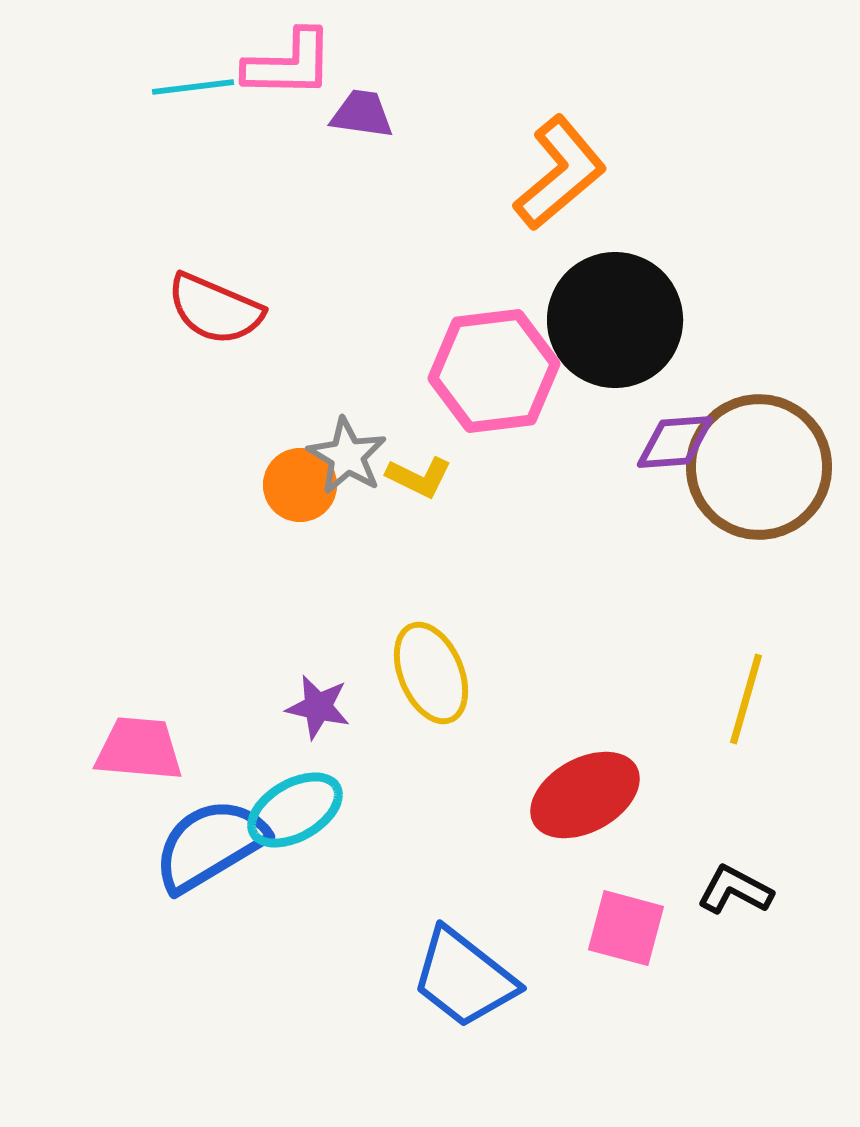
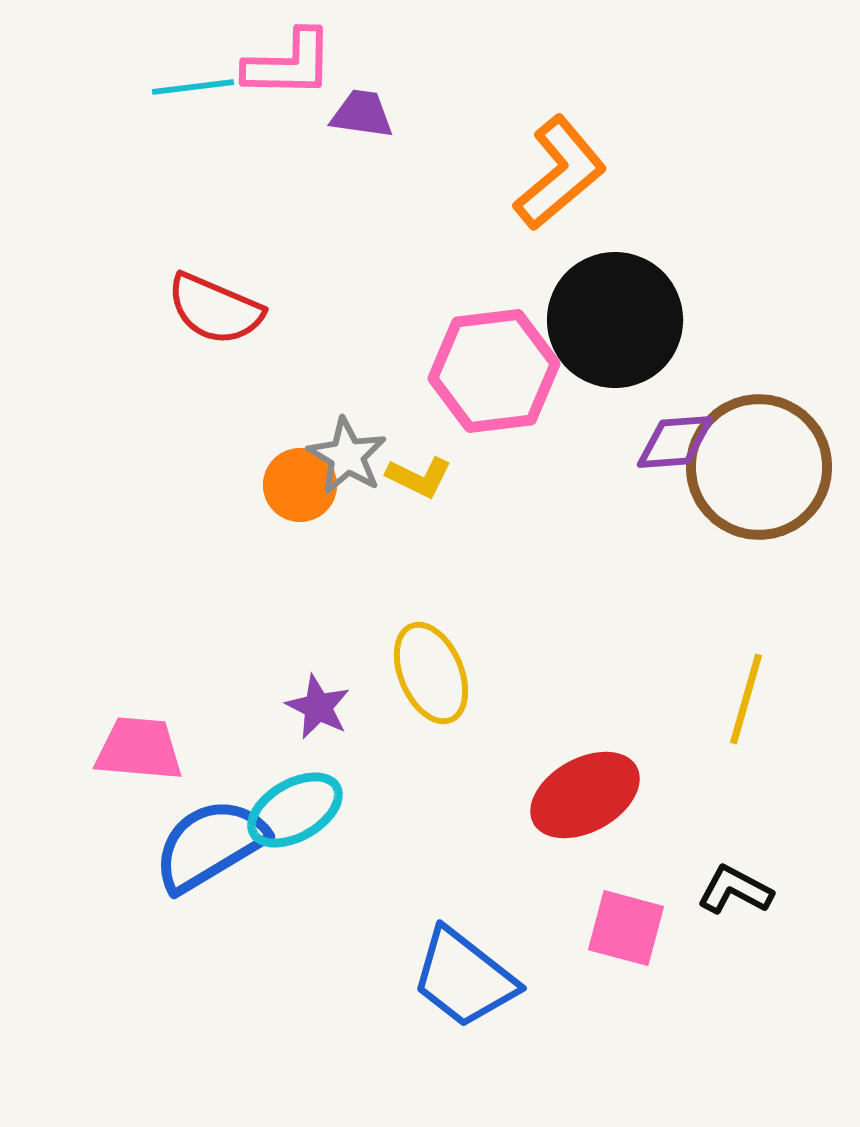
purple star: rotated 14 degrees clockwise
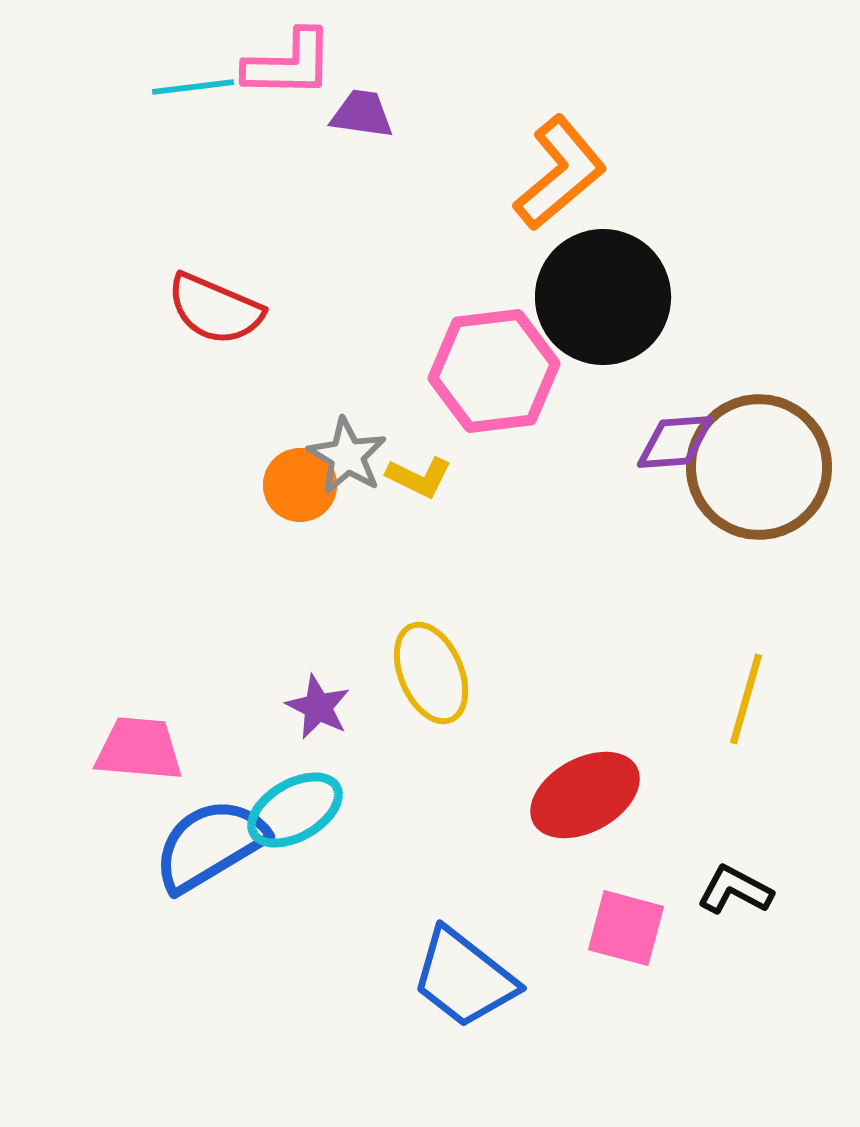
black circle: moved 12 px left, 23 px up
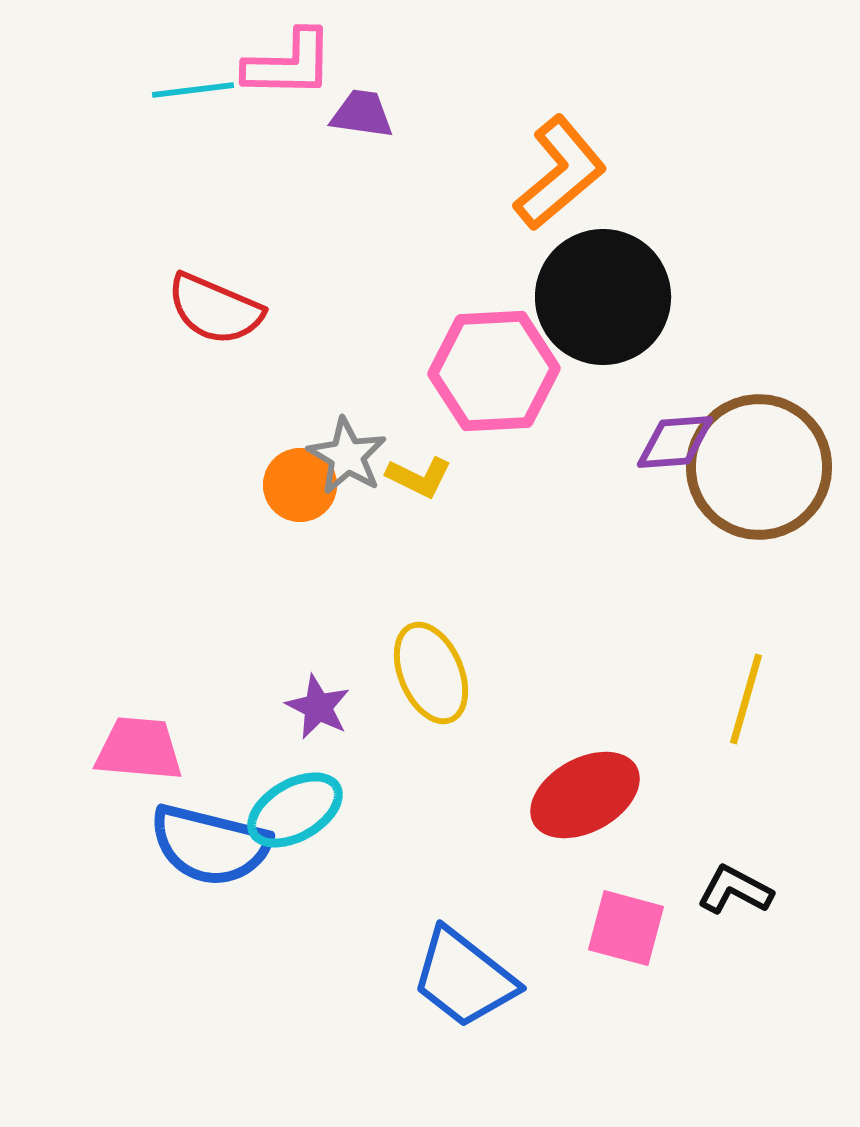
cyan line: moved 3 px down
pink hexagon: rotated 4 degrees clockwise
blue semicircle: rotated 135 degrees counterclockwise
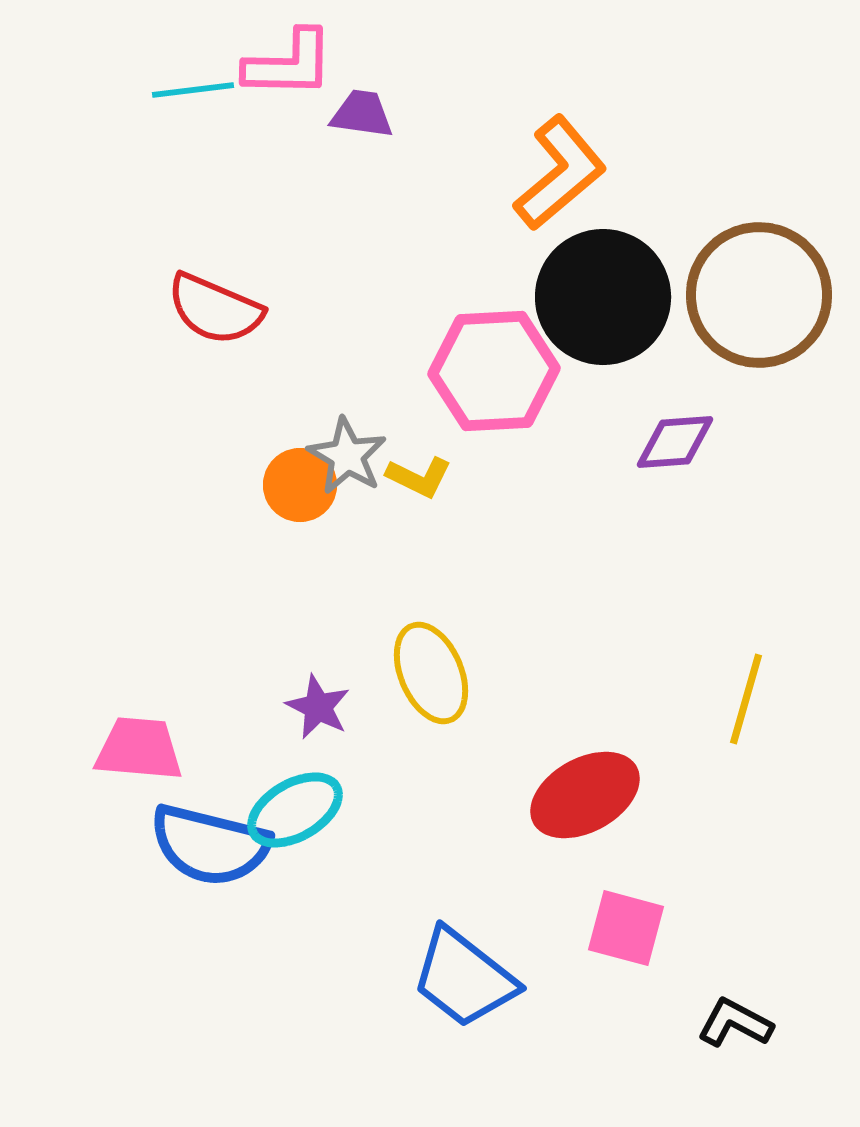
brown circle: moved 172 px up
black L-shape: moved 133 px down
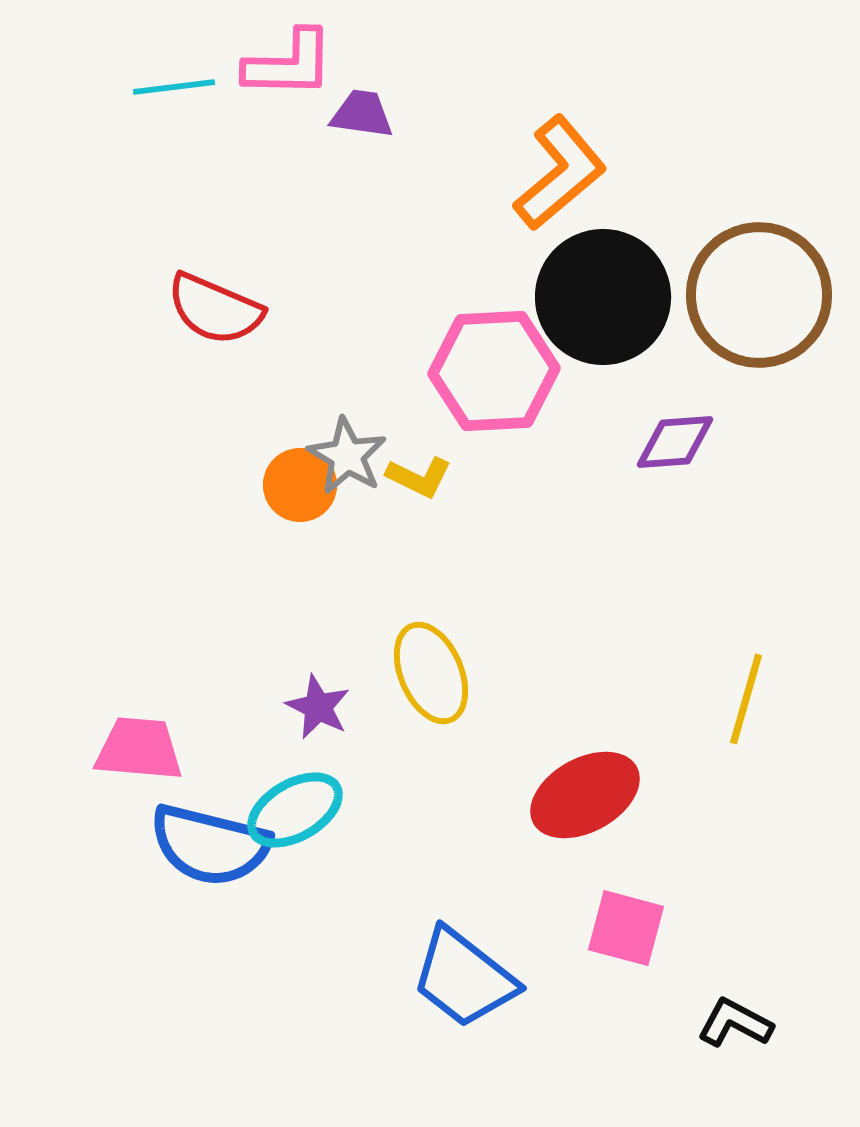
cyan line: moved 19 px left, 3 px up
